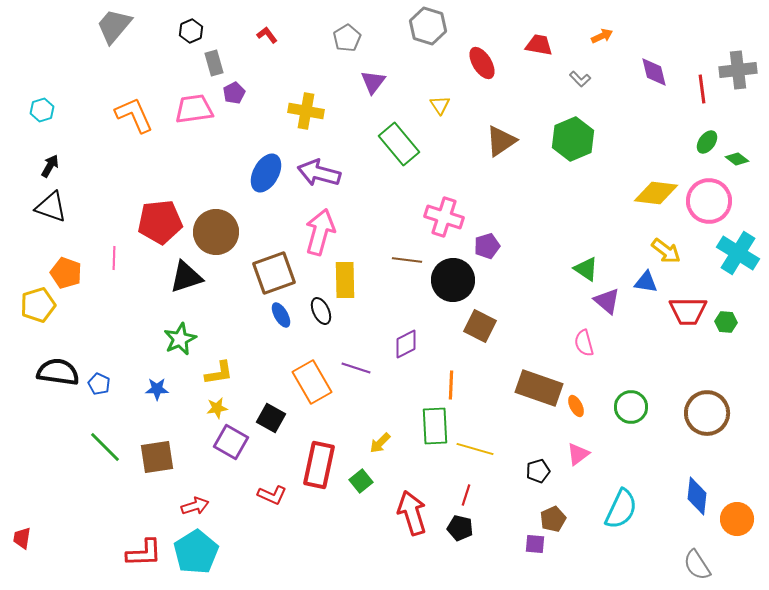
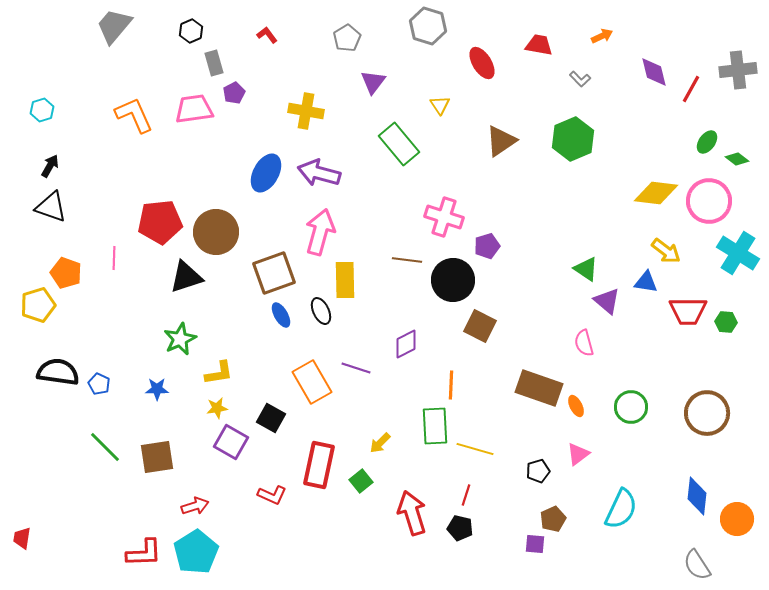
red line at (702, 89): moved 11 px left; rotated 36 degrees clockwise
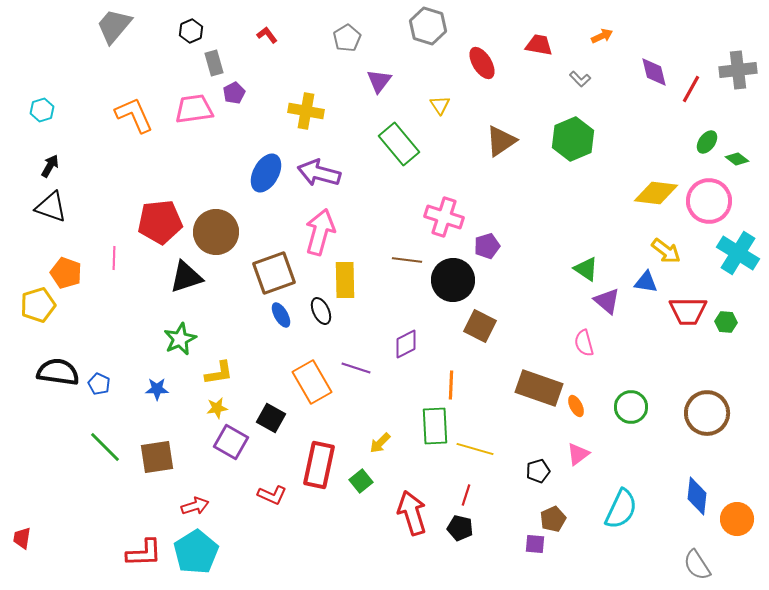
purple triangle at (373, 82): moved 6 px right, 1 px up
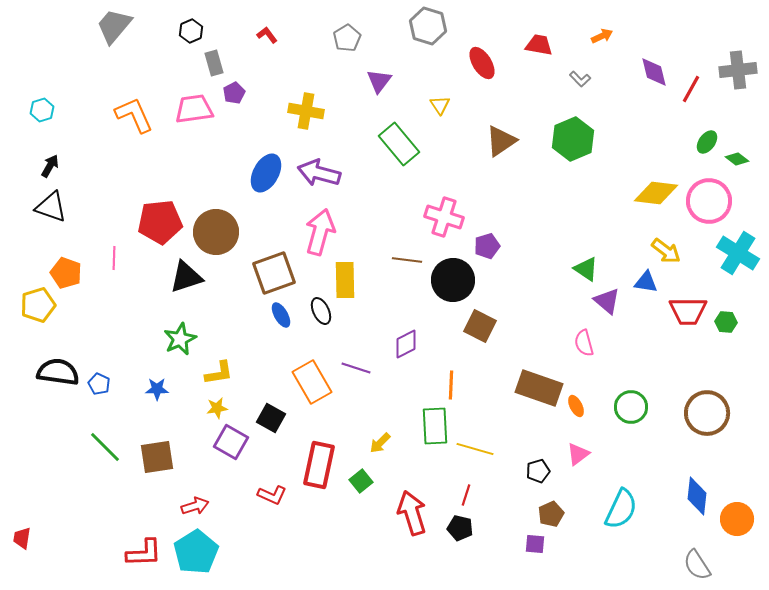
brown pentagon at (553, 519): moved 2 px left, 5 px up
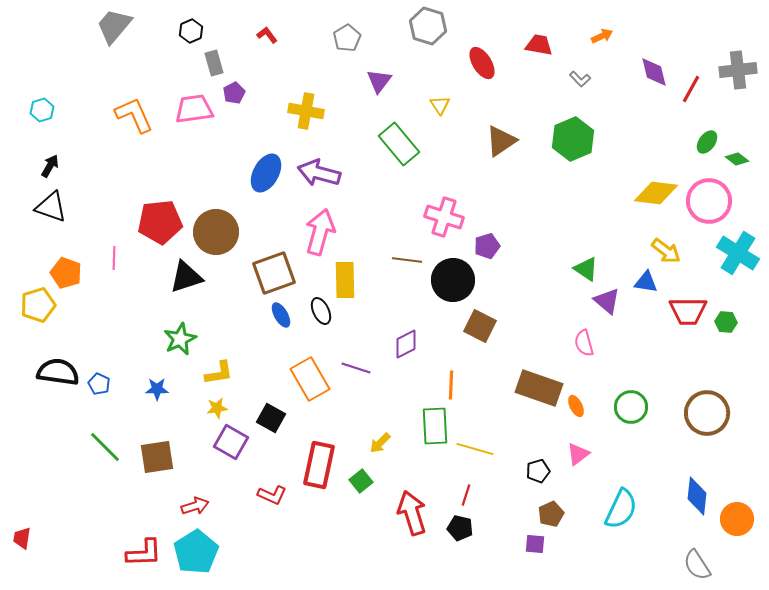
orange rectangle at (312, 382): moved 2 px left, 3 px up
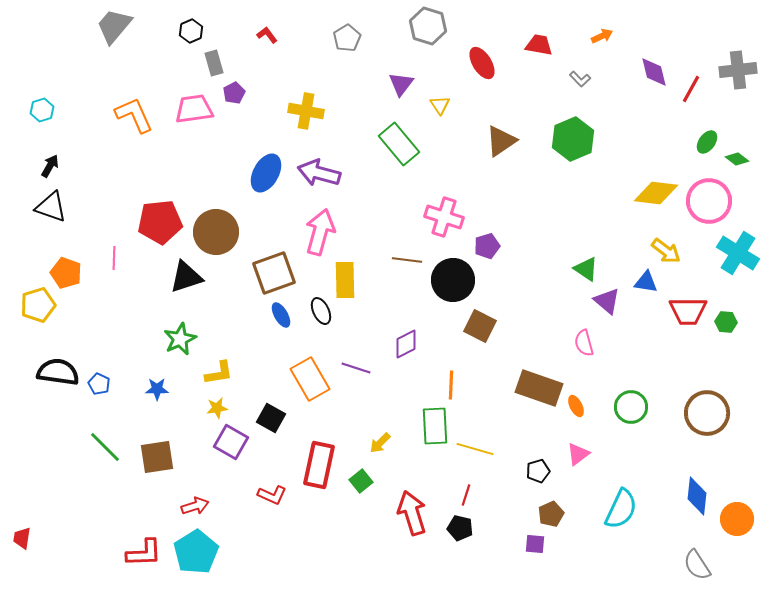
purple triangle at (379, 81): moved 22 px right, 3 px down
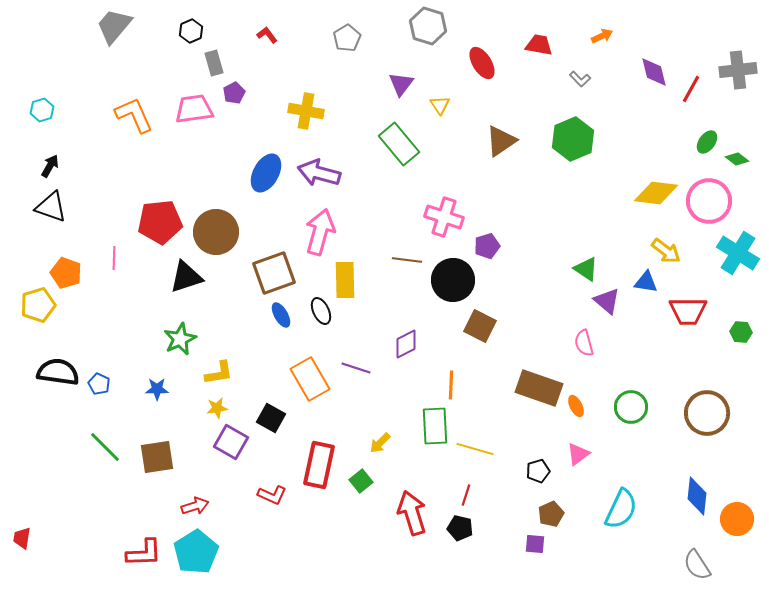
green hexagon at (726, 322): moved 15 px right, 10 px down
